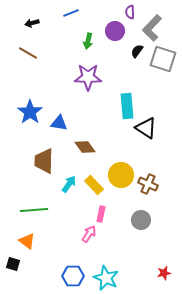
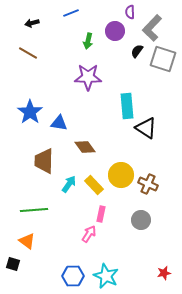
cyan star: moved 2 px up
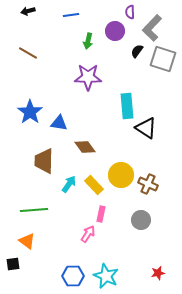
blue line: moved 2 px down; rotated 14 degrees clockwise
black arrow: moved 4 px left, 12 px up
pink arrow: moved 1 px left
black square: rotated 24 degrees counterclockwise
red star: moved 6 px left
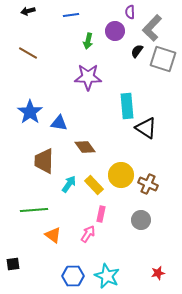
orange triangle: moved 26 px right, 6 px up
cyan star: moved 1 px right
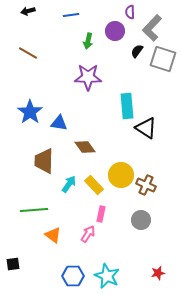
brown cross: moved 2 px left, 1 px down
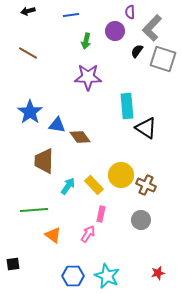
green arrow: moved 2 px left
blue triangle: moved 2 px left, 2 px down
brown diamond: moved 5 px left, 10 px up
cyan arrow: moved 1 px left, 2 px down
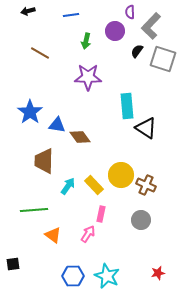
gray L-shape: moved 1 px left, 2 px up
brown line: moved 12 px right
